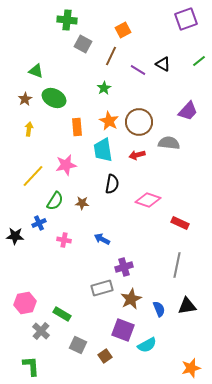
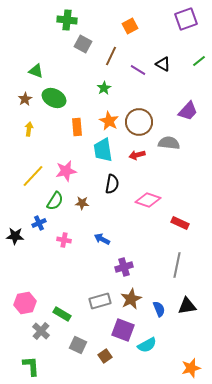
orange square at (123, 30): moved 7 px right, 4 px up
pink star at (66, 165): moved 6 px down
gray rectangle at (102, 288): moved 2 px left, 13 px down
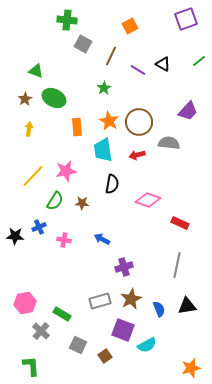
blue cross at (39, 223): moved 4 px down
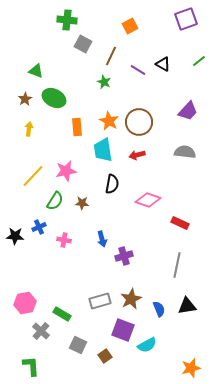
green star at (104, 88): moved 6 px up; rotated 16 degrees counterclockwise
gray semicircle at (169, 143): moved 16 px right, 9 px down
blue arrow at (102, 239): rotated 133 degrees counterclockwise
purple cross at (124, 267): moved 11 px up
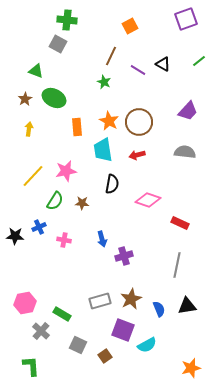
gray square at (83, 44): moved 25 px left
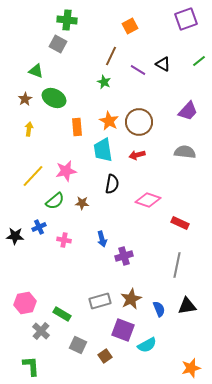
green semicircle at (55, 201): rotated 18 degrees clockwise
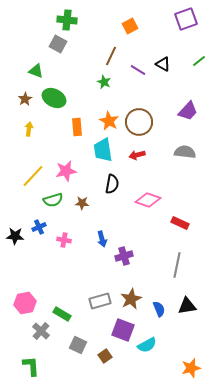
green semicircle at (55, 201): moved 2 px left, 1 px up; rotated 24 degrees clockwise
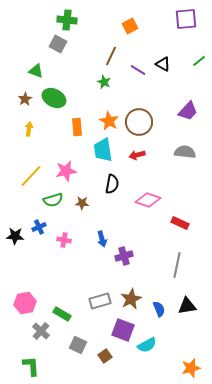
purple square at (186, 19): rotated 15 degrees clockwise
yellow line at (33, 176): moved 2 px left
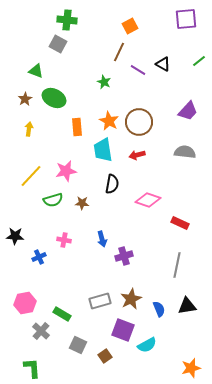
brown line at (111, 56): moved 8 px right, 4 px up
blue cross at (39, 227): moved 30 px down
green L-shape at (31, 366): moved 1 px right, 2 px down
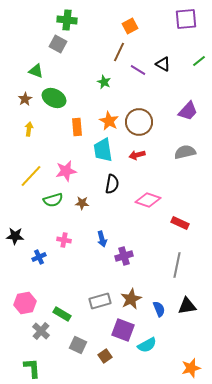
gray semicircle at (185, 152): rotated 20 degrees counterclockwise
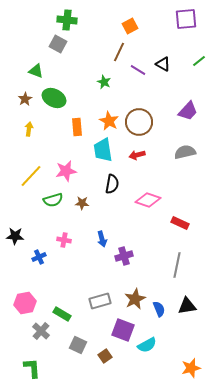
brown star at (131, 299): moved 4 px right
